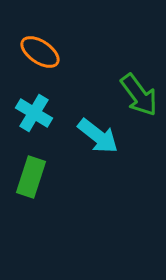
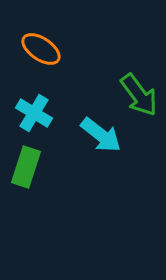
orange ellipse: moved 1 px right, 3 px up
cyan arrow: moved 3 px right, 1 px up
green rectangle: moved 5 px left, 10 px up
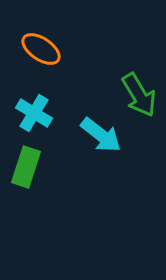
green arrow: rotated 6 degrees clockwise
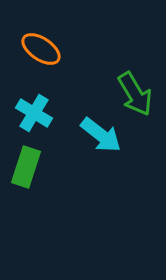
green arrow: moved 4 px left, 1 px up
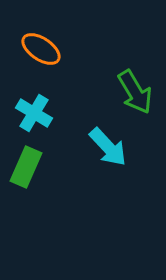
green arrow: moved 2 px up
cyan arrow: moved 7 px right, 12 px down; rotated 9 degrees clockwise
green rectangle: rotated 6 degrees clockwise
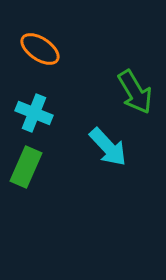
orange ellipse: moved 1 px left
cyan cross: rotated 9 degrees counterclockwise
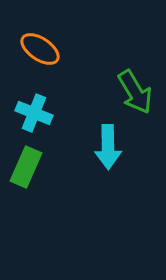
cyan arrow: rotated 42 degrees clockwise
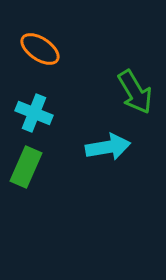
cyan arrow: rotated 99 degrees counterclockwise
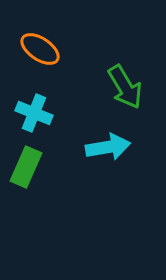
green arrow: moved 10 px left, 5 px up
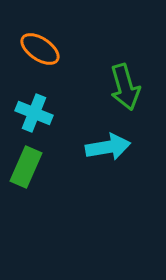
green arrow: rotated 15 degrees clockwise
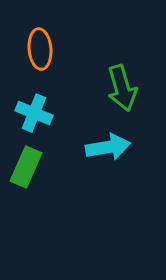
orange ellipse: rotated 51 degrees clockwise
green arrow: moved 3 px left, 1 px down
